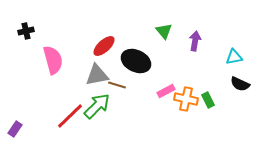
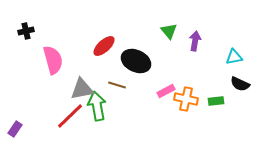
green triangle: moved 5 px right
gray triangle: moved 15 px left, 14 px down
green rectangle: moved 8 px right, 1 px down; rotated 70 degrees counterclockwise
green arrow: rotated 56 degrees counterclockwise
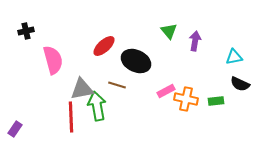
red line: moved 1 px right, 1 px down; rotated 48 degrees counterclockwise
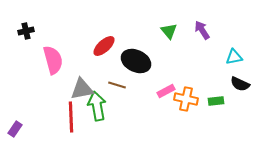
purple arrow: moved 7 px right, 11 px up; rotated 42 degrees counterclockwise
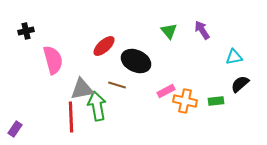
black semicircle: rotated 114 degrees clockwise
orange cross: moved 1 px left, 2 px down
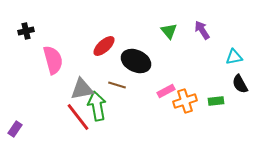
black semicircle: rotated 78 degrees counterclockwise
orange cross: rotated 30 degrees counterclockwise
red line: moved 7 px right; rotated 36 degrees counterclockwise
